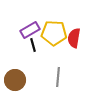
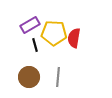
purple rectangle: moved 5 px up
black line: moved 2 px right
brown circle: moved 14 px right, 3 px up
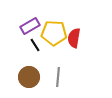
purple rectangle: moved 1 px down
black line: rotated 16 degrees counterclockwise
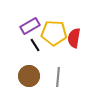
brown circle: moved 1 px up
